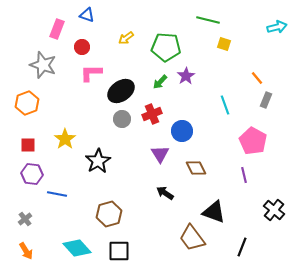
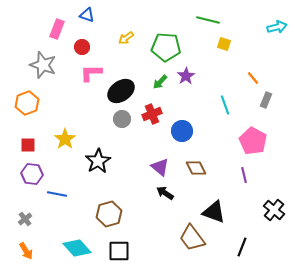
orange line: moved 4 px left
purple triangle: moved 13 px down; rotated 18 degrees counterclockwise
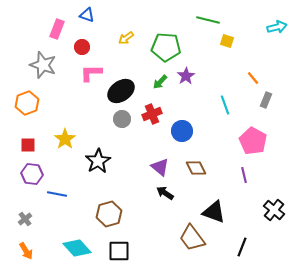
yellow square: moved 3 px right, 3 px up
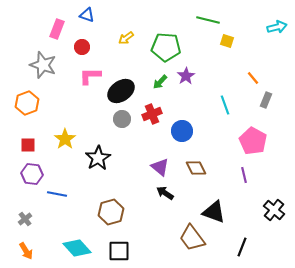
pink L-shape: moved 1 px left, 3 px down
black star: moved 3 px up
brown hexagon: moved 2 px right, 2 px up
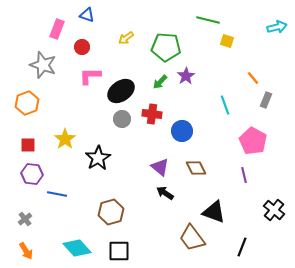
red cross: rotated 30 degrees clockwise
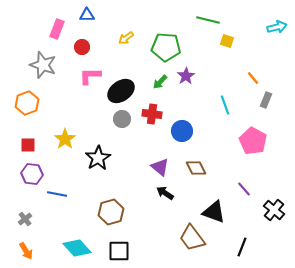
blue triangle: rotated 21 degrees counterclockwise
purple line: moved 14 px down; rotated 28 degrees counterclockwise
